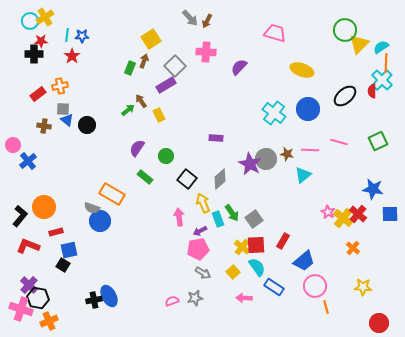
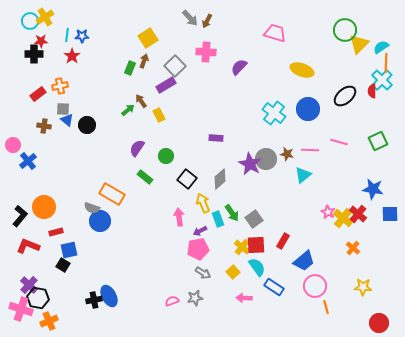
yellow square at (151, 39): moved 3 px left, 1 px up
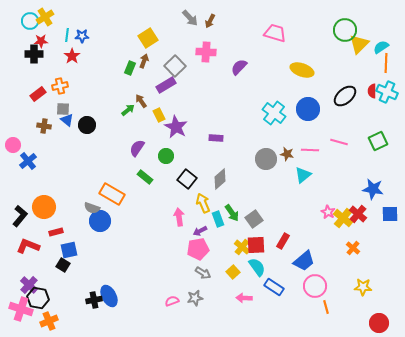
brown arrow at (207, 21): moved 3 px right
cyan cross at (382, 80): moved 5 px right, 12 px down; rotated 20 degrees counterclockwise
purple star at (250, 164): moved 74 px left, 37 px up
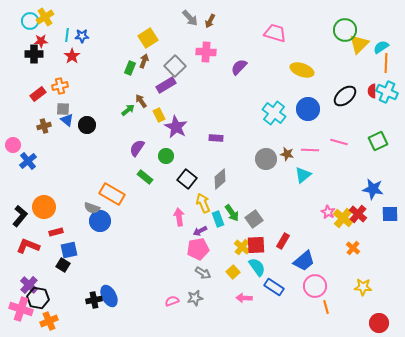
brown cross at (44, 126): rotated 24 degrees counterclockwise
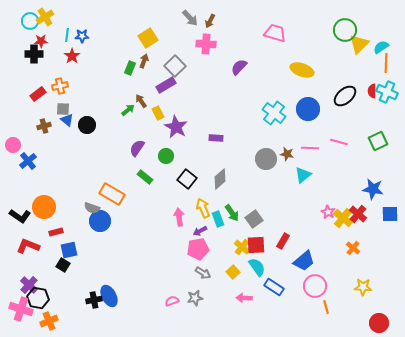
pink cross at (206, 52): moved 8 px up
yellow rectangle at (159, 115): moved 1 px left, 2 px up
pink line at (310, 150): moved 2 px up
yellow arrow at (203, 203): moved 5 px down
black L-shape at (20, 216): rotated 85 degrees clockwise
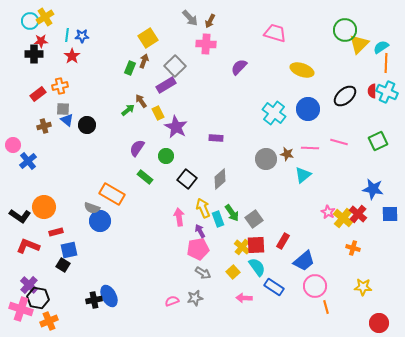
purple arrow at (200, 231): rotated 88 degrees clockwise
orange cross at (353, 248): rotated 24 degrees counterclockwise
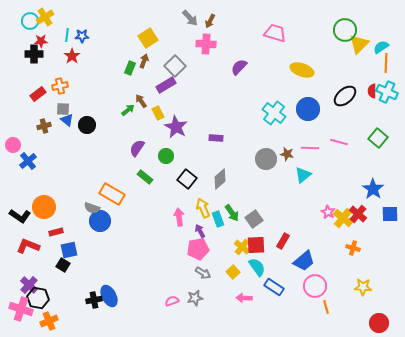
green square at (378, 141): moved 3 px up; rotated 24 degrees counterclockwise
blue star at (373, 189): rotated 25 degrees clockwise
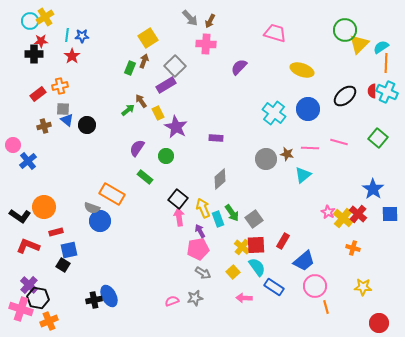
black square at (187, 179): moved 9 px left, 20 px down
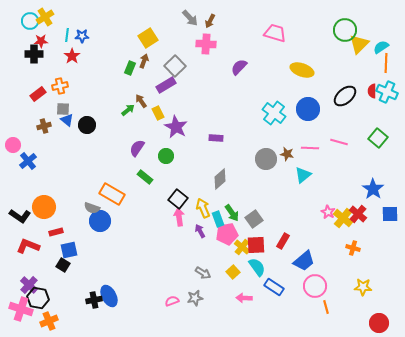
pink pentagon at (198, 249): moved 29 px right, 15 px up
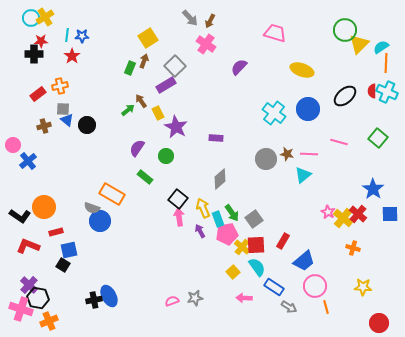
cyan circle at (30, 21): moved 1 px right, 3 px up
pink cross at (206, 44): rotated 30 degrees clockwise
pink line at (310, 148): moved 1 px left, 6 px down
gray arrow at (203, 273): moved 86 px right, 34 px down
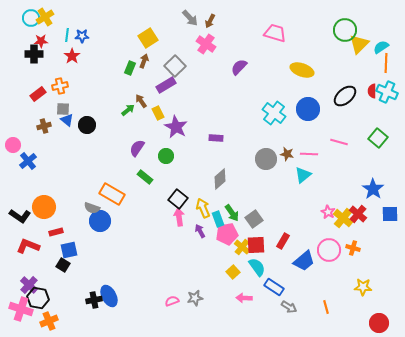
pink circle at (315, 286): moved 14 px right, 36 px up
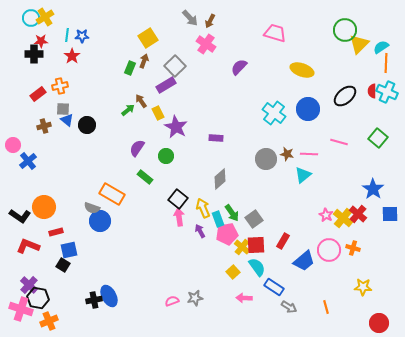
pink star at (328, 212): moved 2 px left, 3 px down
